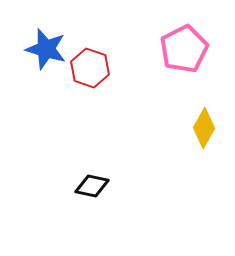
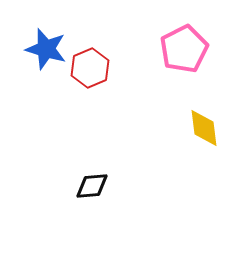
red hexagon: rotated 18 degrees clockwise
yellow diamond: rotated 36 degrees counterclockwise
black diamond: rotated 16 degrees counterclockwise
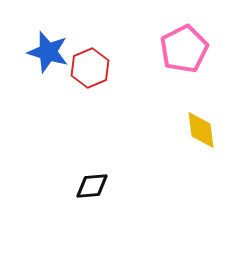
blue star: moved 2 px right, 3 px down
yellow diamond: moved 3 px left, 2 px down
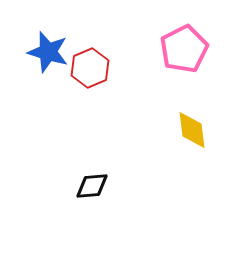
yellow diamond: moved 9 px left
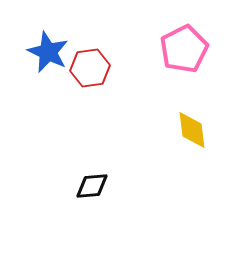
blue star: rotated 9 degrees clockwise
red hexagon: rotated 15 degrees clockwise
